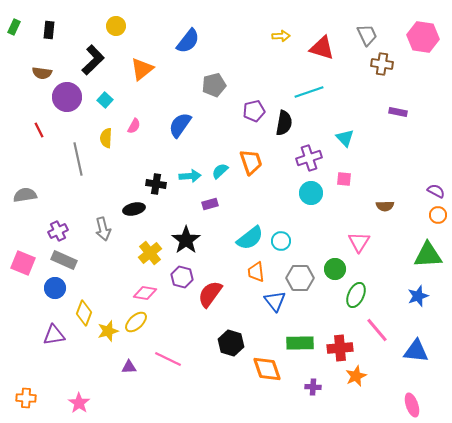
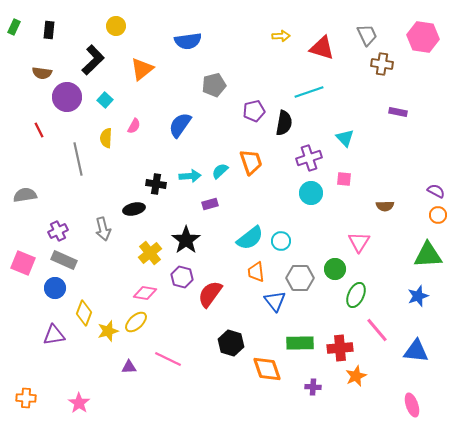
blue semicircle at (188, 41): rotated 44 degrees clockwise
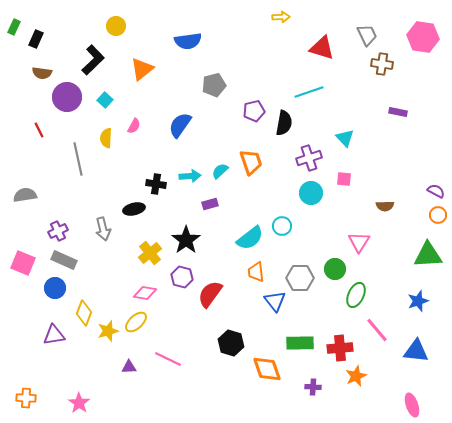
black rectangle at (49, 30): moved 13 px left, 9 px down; rotated 18 degrees clockwise
yellow arrow at (281, 36): moved 19 px up
cyan circle at (281, 241): moved 1 px right, 15 px up
blue star at (418, 296): moved 5 px down
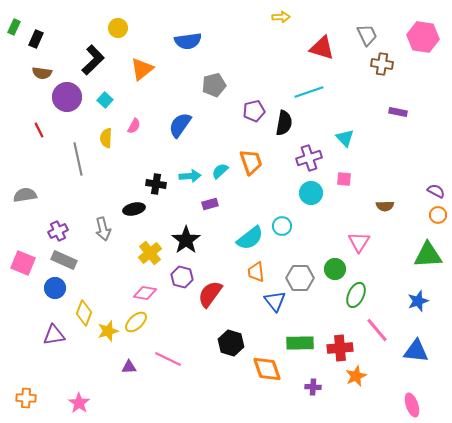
yellow circle at (116, 26): moved 2 px right, 2 px down
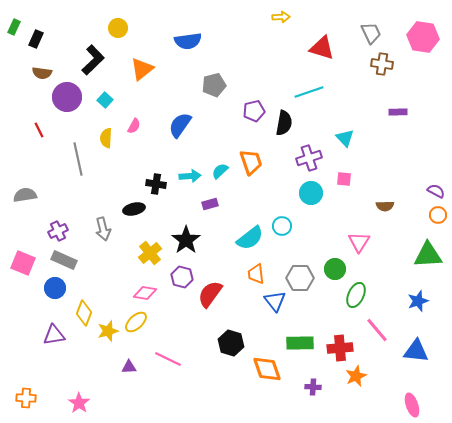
gray trapezoid at (367, 35): moved 4 px right, 2 px up
purple rectangle at (398, 112): rotated 12 degrees counterclockwise
orange trapezoid at (256, 272): moved 2 px down
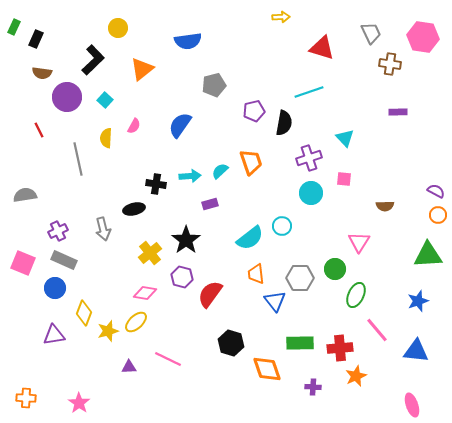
brown cross at (382, 64): moved 8 px right
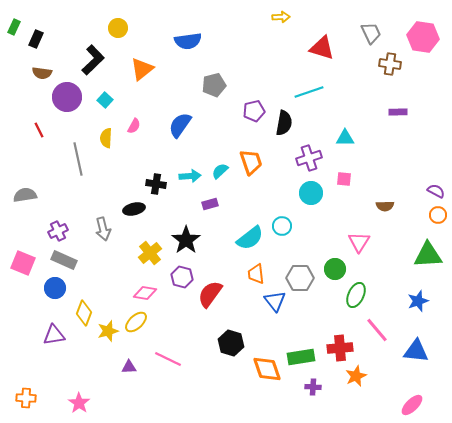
cyan triangle at (345, 138): rotated 48 degrees counterclockwise
green rectangle at (300, 343): moved 1 px right, 14 px down; rotated 8 degrees counterclockwise
pink ellipse at (412, 405): rotated 65 degrees clockwise
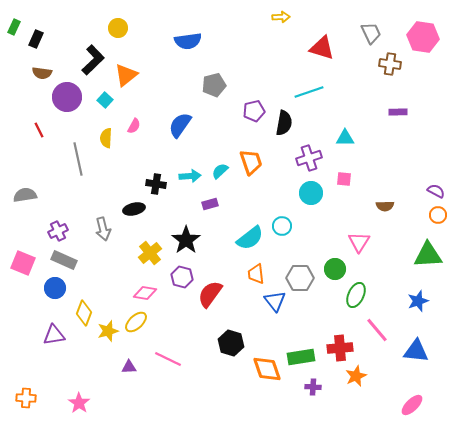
orange triangle at (142, 69): moved 16 px left, 6 px down
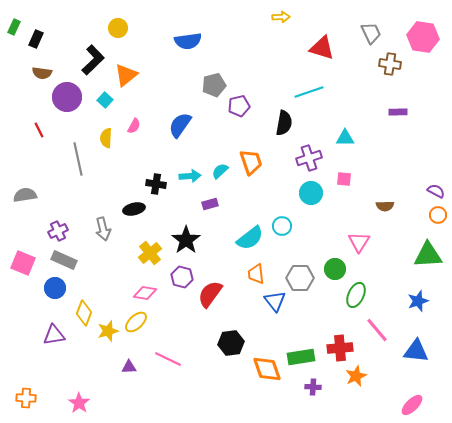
purple pentagon at (254, 111): moved 15 px left, 5 px up
black hexagon at (231, 343): rotated 25 degrees counterclockwise
